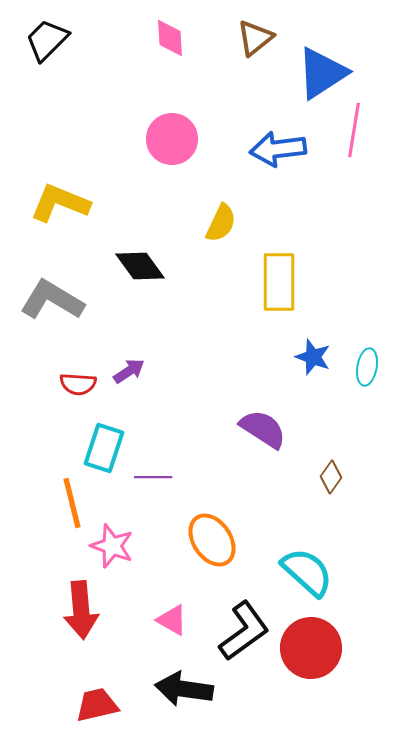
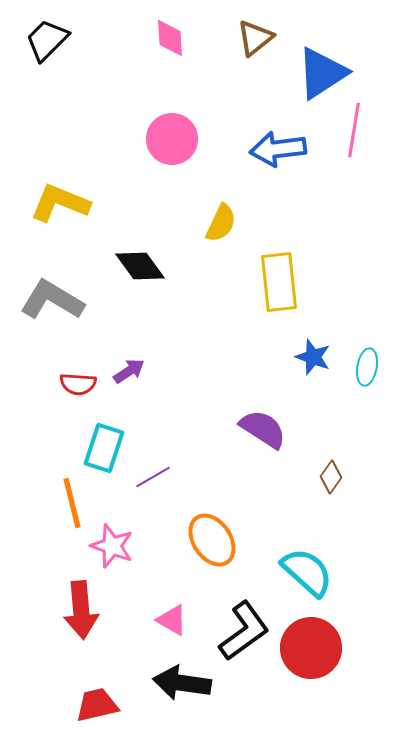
yellow rectangle: rotated 6 degrees counterclockwise
purple line: rotated 30 degrees counterclockwise
black arrow: moved 2 px left, 6 px up
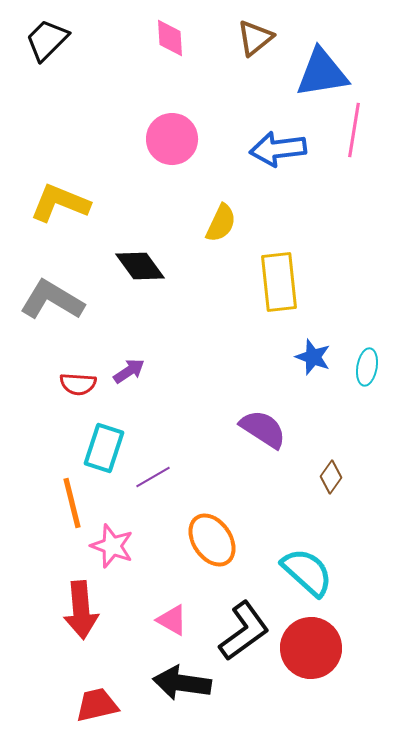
blue triangle: rotated 24 degrees clockwise
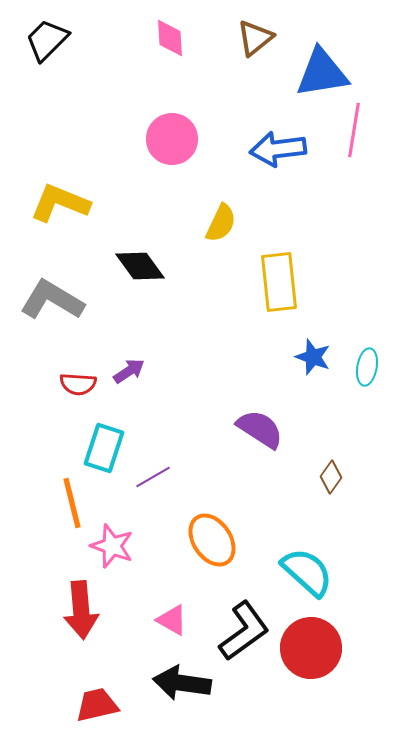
purple semicircle: moved 3 px left
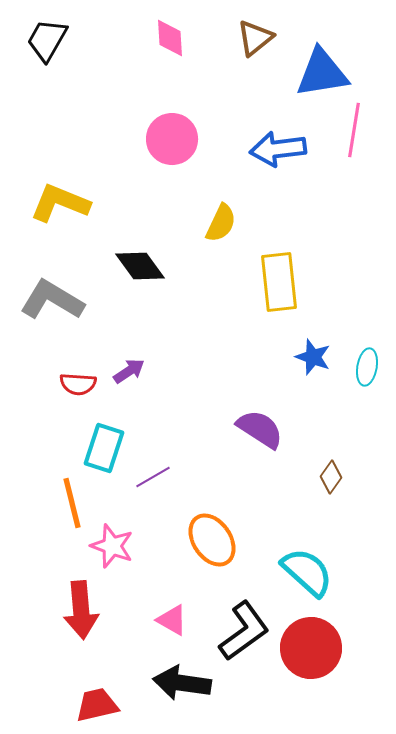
black trapezoid: rotated 15 degrees counterclockwise
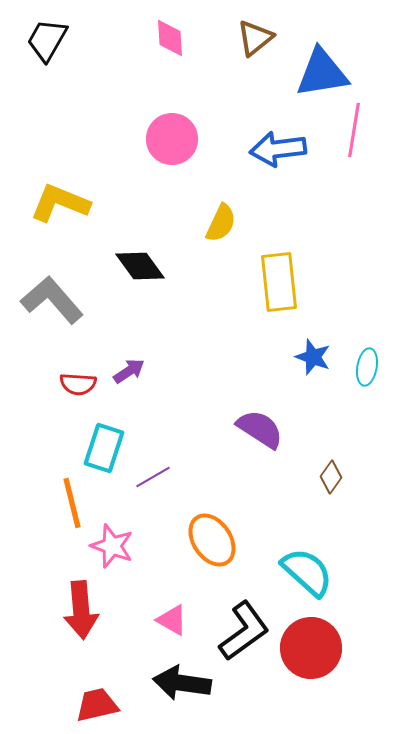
gray L-shape: rotated 18 degrees clockwise
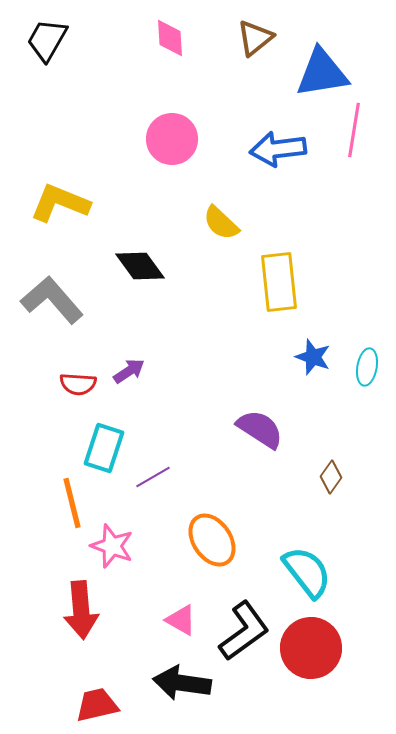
yellow semicircle: rotated 108 degrees clockwise
cyan semicircle: rotated 10 degrees clockwise
pink triangle: moved 9 px right
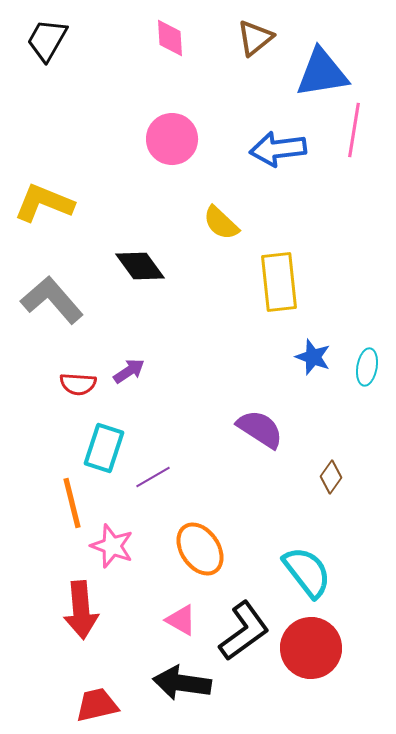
yellow L-shape: moved 16 px left
orange ellipse: moved 12 px left, 9 px down
